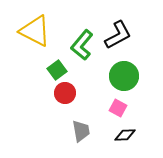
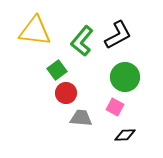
yellow triangle: rotated 20 degrees counterclockwise
green L-shape: moved 4 px up
green circle: moved 1 px right, 1 px down
red circle: moved 1 px right
pink square: moved 3 px left, 1 px up
gray trapezoid: moved 13 px up; rotated 75 degrees counterclockwise
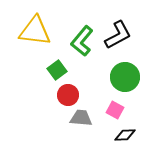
red circle: moved 2 px right, 2 px down
pink square: moved 3 px down
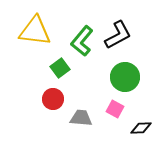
green square: moved 3 px right, 2 px up
red circle: moved 15 px left, 4 px down
pink square: moved 1 px up
black diamond: moved 16 px right, 7 px up
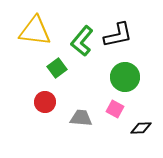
black L-shape: rotated 16 degrees clockwise
green square: moved 3 px left
red circle: moved 8 px left, 3 px down
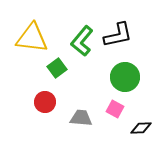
yellow triangle: moved 3 px left, 7 px down
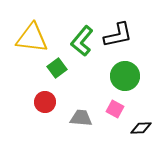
green circle: moved 1 px up
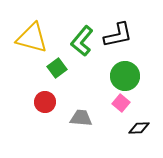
yellow triangle: rotated 8 degrees clockwise
pink square: moved 6 px right, 6 px up; rotated 12 degrees clockwise
black diamond: moved 2 px left
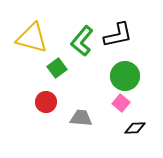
red circle: moved 1 px right
black diamond: moved 4 px left
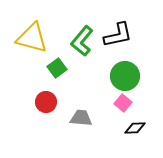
pink square: moved 2 px right
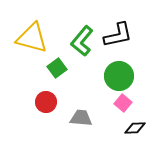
green circle: moved 6 px left
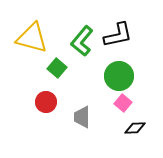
green square: rotated 12 degrees counterclockwise
gray trapezoid: moved 1 px right, 1 px up; rotated 95 degrees counterclockwise
